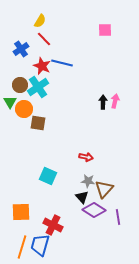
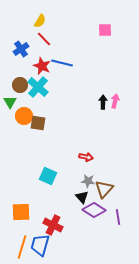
cyan cross: rotated 15 degrees counterclockwise
orange circle: moved 7 px down
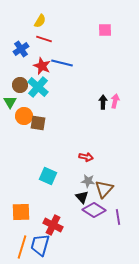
red line: rotated 28 degrees counterclockwise
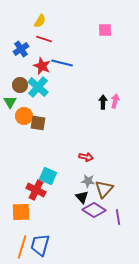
red cross: moved 17 px left, 35 px up
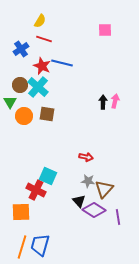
brown square: moved 9 px right, 9 px up
black triangle: moved 3 px left, 4 px down
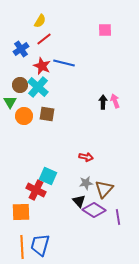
red line: rotated 56 degrees counterclockwise
blue line: moved 2 px right
pink arrow: rotated 32 degrees counterclockwise
gray star: moved 2 px left, 2 px down; rotated 16 degrees counterclockwise
orange line: rotated 20 degrees counterclockwise
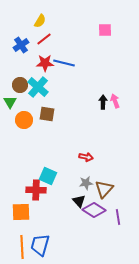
blue cross: moved 4 px up
red star: moved 3 px right, 3 px up; rotated 24 degrees counterclockwise
orange circle: moved 4 px down
red cross: rotated 24 degrees counterclockwise
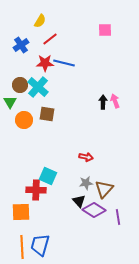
red line: moved 6 px right
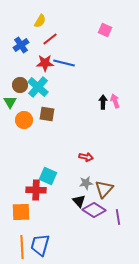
pink square: rotated 24 degrees clockwise
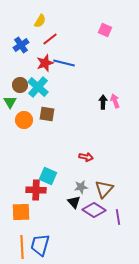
red star: rotated 18 degrees counterclockwise
gray star: moved 5 px left, 4 px down
black triangle: moved 5 px left, 1 px down
